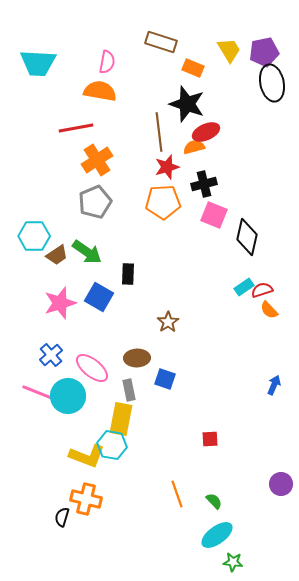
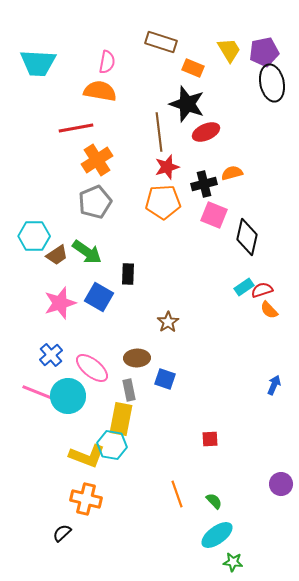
orange semicircle at (194, 147): moved 38 px right, 26 px down
black semicircle at (62, 517): moved 16 px down; rotated 30 degrees clockwise
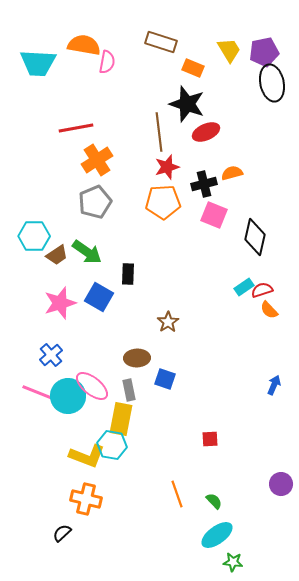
orange semicircle at (100, 91): moved 16 px left, 46 px up
black diamond at (247, 237): moved 8 px right
pink ellipse at (92, 368): moved 18 px down
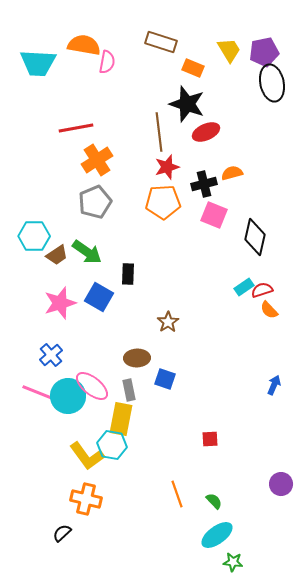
yellow L-shape at (87, 456): rotated 33 degrees clockwise
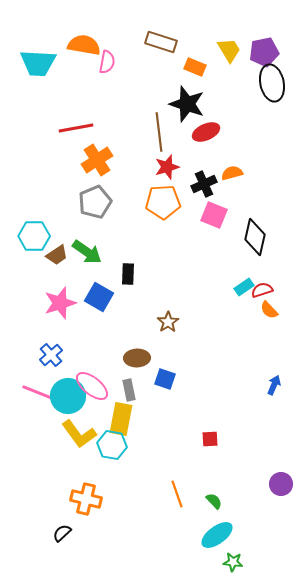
orange rectangle at (193, 68): moved 2 px right, 1 px up
black cross at (204, 184): rotated 10 degrees counterclockwise
yellow L-shape at (87, 456): moved 8 px left, 22 px up
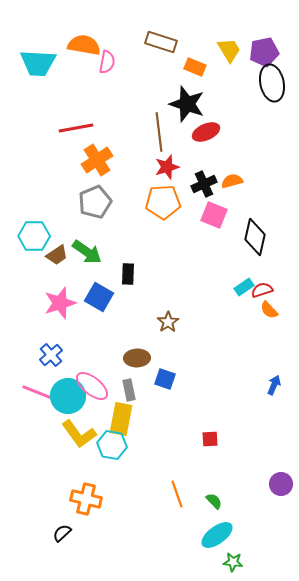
orange semicircle at (232, 173): moved 8 px down
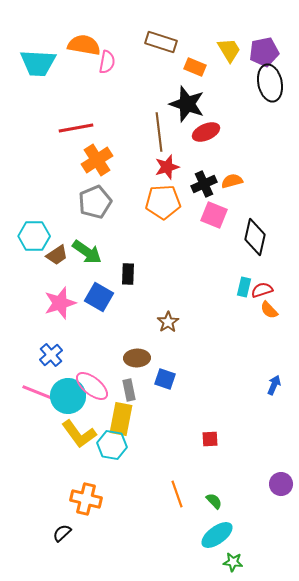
black ellipse at (272, 83): moved 2 px left
cyan rectangle at (244, 287): rotated 42 degrees counterclockwise
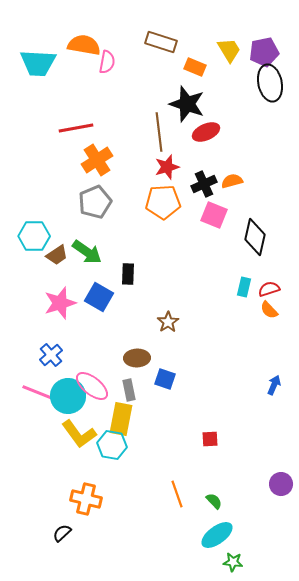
red semicircle at (262, 290): moved 7 px right, 1 px up
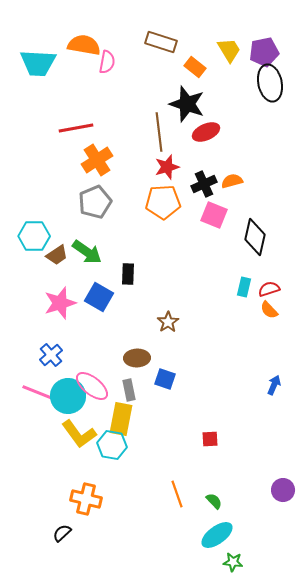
orange rectangle at (195, 67): rotated 15 degrees clockwise
purple circle at (281, 484): moved 2 px right, 6 px down
